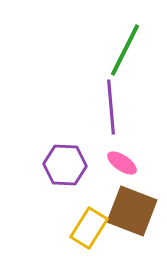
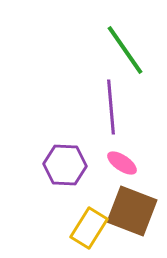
green line: rotated 62 degrees counterclockwise
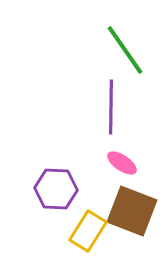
purple line: rotated 6 degrees clockwise
purple hexagon: moved 9 px left, 24 px down
yellow rectangle: moved 1 px left, 3 px down
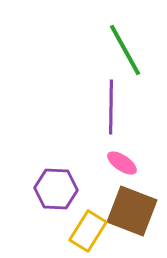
green line: rotated 6 degrees clockwise
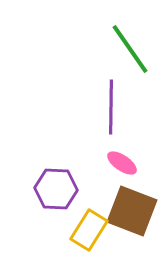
green line: moved 5 px right, 1 px up; rotated 6 degrees counterclockwise
yellow rectangle: moved 1 px right, 1 px up
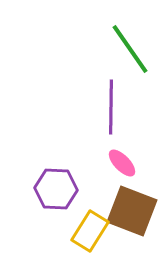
pink ellipse: rotated 12 degrees clockwise
yellow rectangle: moved 1 px right, 1 px down
